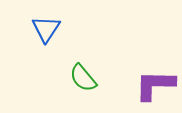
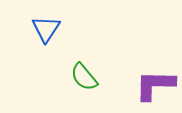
green semicircle: moved 1 px right, 1 px up
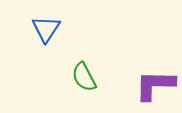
green semicircle: rotated 12 degrees clockwise
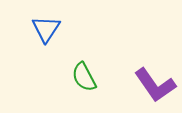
purple L-shape: rotated 126 degrees counterclockwise
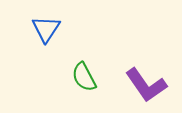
purple L-shape: moved 9 px left
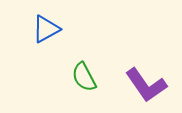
blue triangle: rotated 28 degrees clockwise
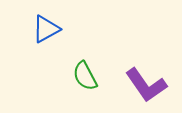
green semicircle: moved 1 px right, 1 px up
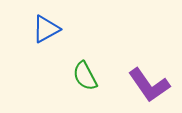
purple L-shape: moved 3 px right
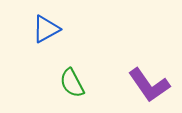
green semicircle: moved 13 px left, 7 px down
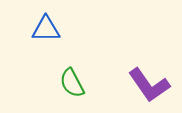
blue triangle: rotated 28 degrees clockwise
